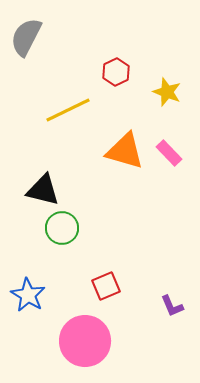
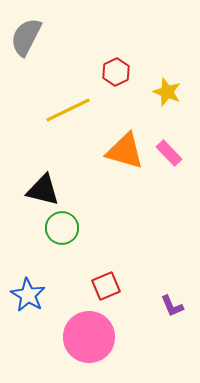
pink circle: moved 4 px right, 4 px up
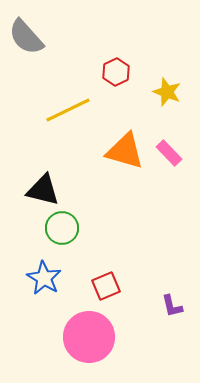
gray semicircle: rotated 69 degrees counterclockwise
blue star: moved 16 px right, 17 px up
purple L-shape: rotated 10 degrees clockwise
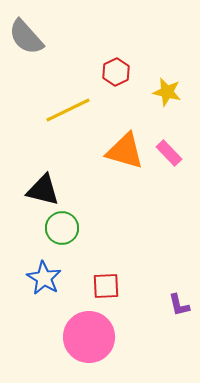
yellow star: rotated 8 degrees counterclockwise
red square: rotated 20 degrees clockwise
purple L-shape: moved 7 px right, 1 px up
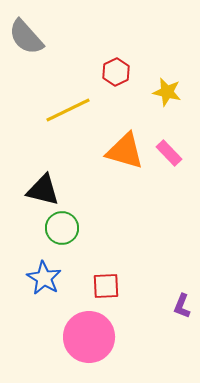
purple L-shape: moved 3 px right, 1 px down; rotated 35 degrees clockwise
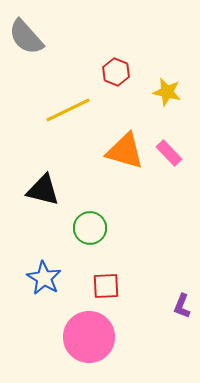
red hexagon: rotated 12 degrees counterclockwise
green circle: moved 28 px right
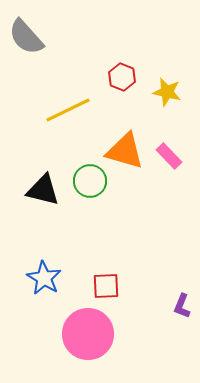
red hexagon: moved 6 px right, 5 px down
pink rectangle: moved 3 px down
green circle: moved 47 px up
pink circle: moved 1 px left, 3 px up
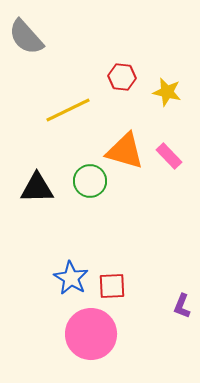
red hexagon: rotated 16 degrees counterclockwise
black triangle: moved 6 px left, 2 px up; rotated 15 degrees counterclockwise
blue star: moved 27 px right
red square: moved 6 px right
pink circle: moved 3 px right
